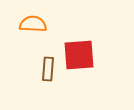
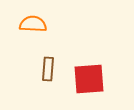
red square: moved 10 px right, 24 px down
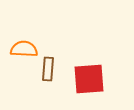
orange semicircle: moved 9 px left, 25 px down
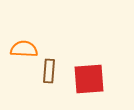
brown rectangle: moved 1 px right, 2 px down
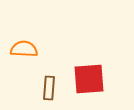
brown rectangle: moved 17 px down
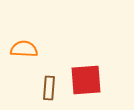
red square: moved 3 px left, 1 px down
